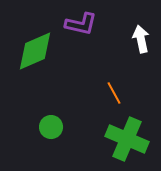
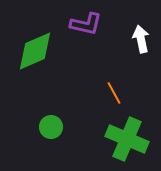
purple L-shape: moved 5 px right
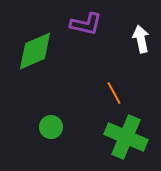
green cross: moved 1 px left, 2 px up
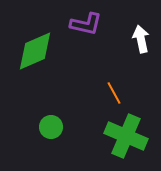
green cross: moved 1 px up
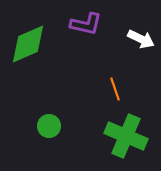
white arrow: rotated 128 degrees clockwise
green diamond: moved 7 px left, 7 px up
orange line: moved 1 px right, 4 px up; rotated 10 degrees clockwise
green circle: moved 2 px left, 1 px up
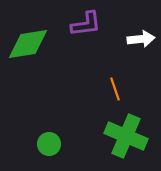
purple L-shape: rotated 20 degrees counterclockwise
white arrow: rotated 32 degrees counterclockwise
green diamond: rotated 15 degrees clockwise
green circle: moved 18 px down
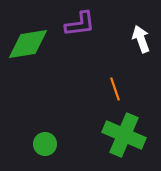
purple L-shape: moved 6 px left
white arrow: rotated 104 degrees counterclockwise
green cross: moved 2 px left, 1 px up
green circle: moved 4 px left
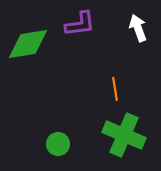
white arrow: moved 3 px left, 11 px up
orange line: rotated 10 degrees clockwise
green circle: moved 13 px right
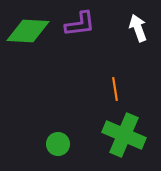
green diamond: moved 13 px up; rotated 12 degrees clockwise
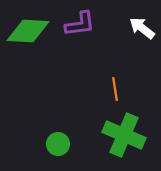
white arrow: moved 4 px right; rotated 32 degrees counterclockwise
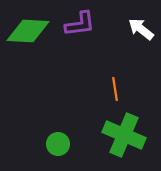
white arrow: moved 1 px left, 1 px down
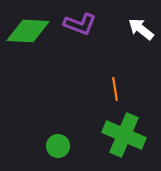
purple L-shape: rotated 28 degrees clockwise
green circle: moved 2 px down
